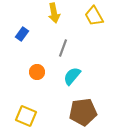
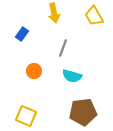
orange circle: moved 3 px left, 1 px up
cyan semicircle: rotated 114 degrees counterclockwise
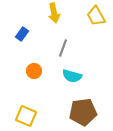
yellow trapezoid: moved 2 px right
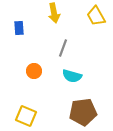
blue rectangle: moved 3 px left, 6 px up; rotated 40 degrees counterclockwise
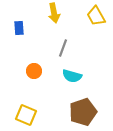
brown pentagon: rotated 12 degrees counterclockwise
yellow square: moved 1 px up
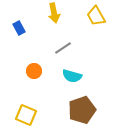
blue rectangle: rotated 24 degrees counterclockwise
gray line: rotated 36 degrees clockwise
brown pentagon: moved 1 px left, 2 px up
